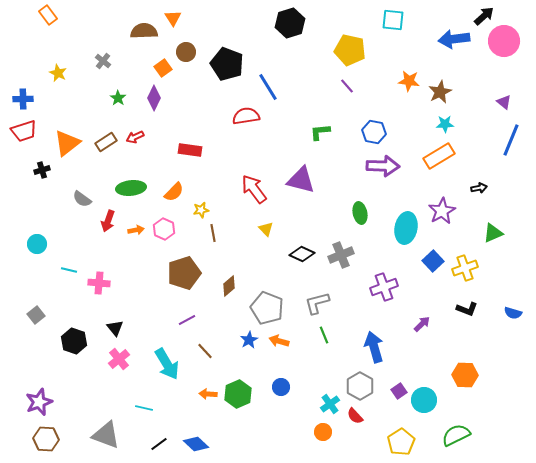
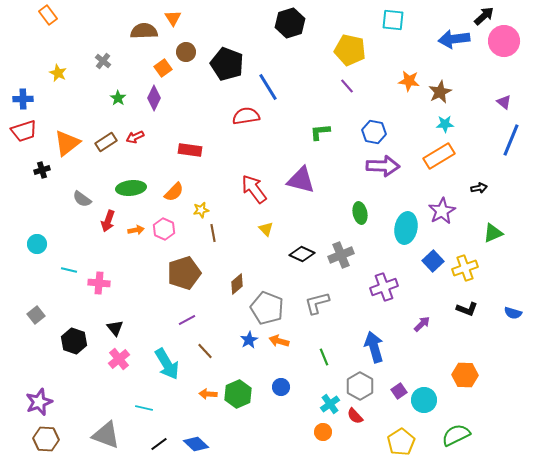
brown diamond at (229, 286): moved 8 px right, 2 px up
green line at (324, 335): moved 22 px down
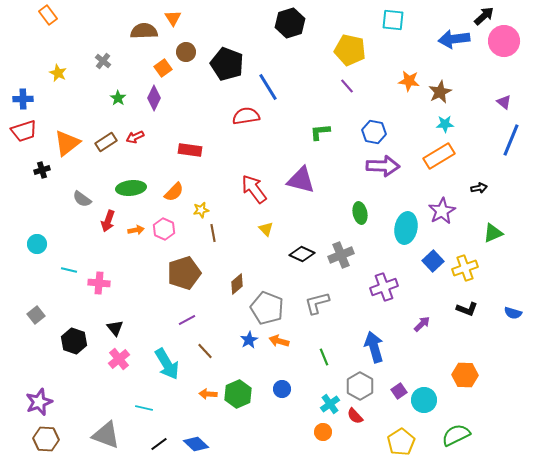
blue circle at (281, 387): moved 1 px right, 2 px down
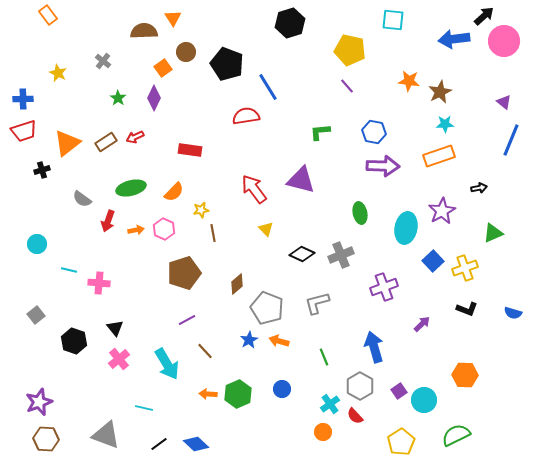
orange rectangle at (439, 156): rotated 12 degrees clockwise
green ellipse at (131, 188): rotated 8 degrees counterclockwise
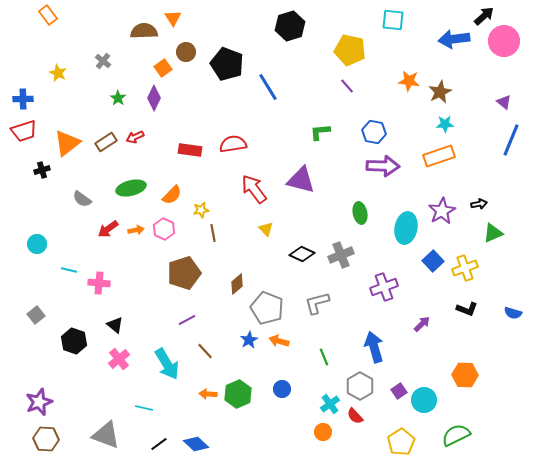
black hexagon at (290, 23): moved 3 px down
red semicircle at (246, 116): moved 13 px left, 28 px down
black arrow at (479, 188): moved 16 px down
orange semicircle at (174, 192): moved 2 px left, 3 px down
red arrow at (108, 221): moved 8 px down; rotated 35 degrees clockwise
black triangle at (115, 328): moved 3 px up; rotated 12 degrees counterclockwise
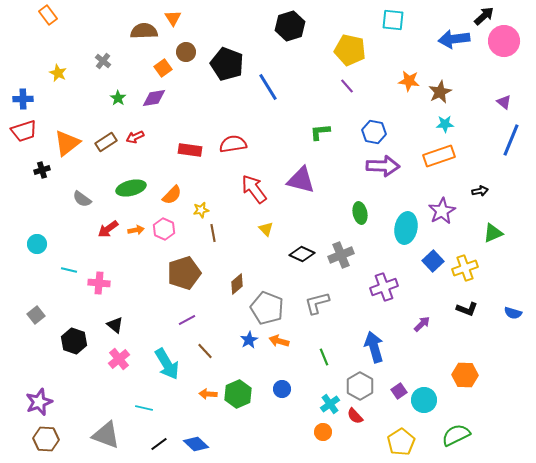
purple diamond at (154, 98): rotated 55 degrees clockwise
black arrow at (479, 204): moved 1 px right, 13 px up
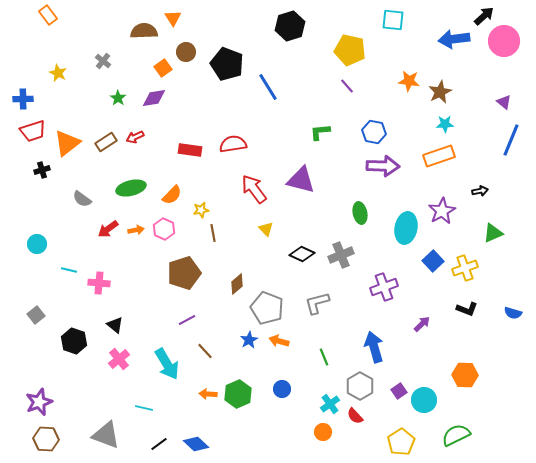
red trapezoid at (24, 131): moved 9 px right
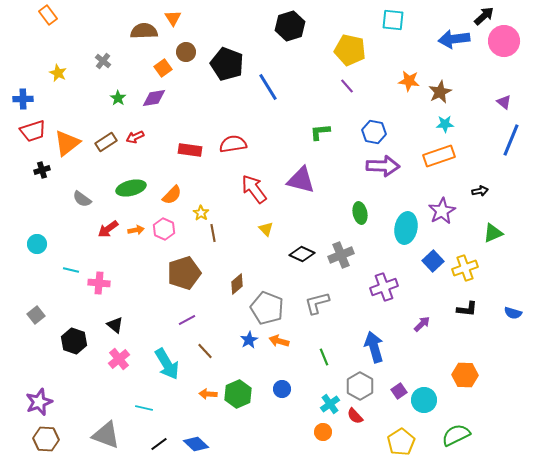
yellow star at (201, 210): moved 3 px down; rotated 28 degrees counterclockwise
cyan line at (69, 270): moved 2 px right
black L-shape at (467, 309): rotated 15 degrees counterclockwise
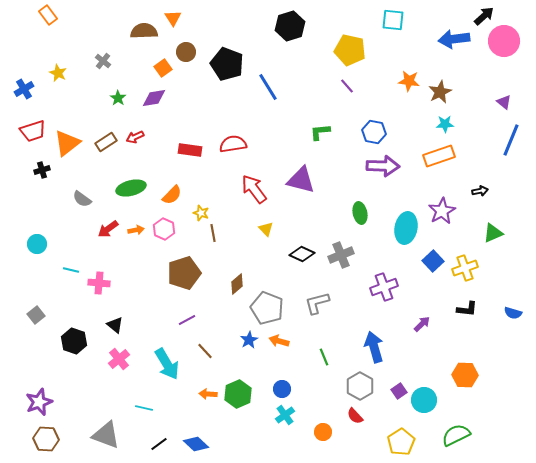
blue cross at (23, 99): moved 1 px right, 10 px up; rotated 30 degrees counterclockwise
yellow star at (201, 213): rotated 14 degrees counterclockwise
cyan cross at (330, 404): moved 45 px left, 11 px down
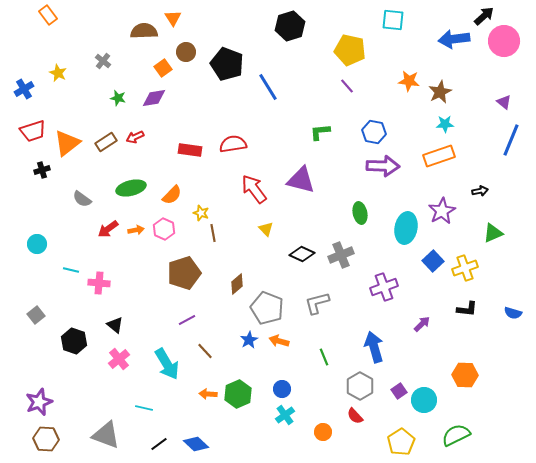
green star at (118, 98): rotated 21 degrees counterclockwise
